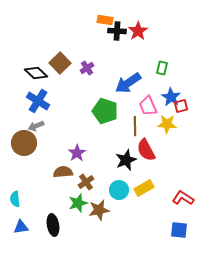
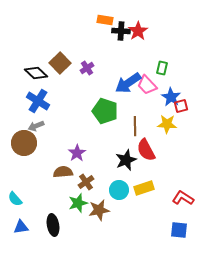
black cross: moved 4 px right
pink trapezoid: moved 1 px left, 21 px up; rotated 20 degrees counterclockwise
yellow rectangle: rotated 12 degrees clockwise
cyan semicircle: rotated 35 degrees counterclockwise
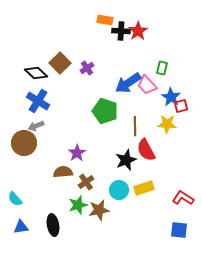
green star: moved 2 px down
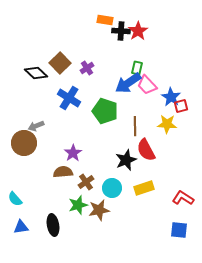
green rectangle: moved 25 px left
blue cross: moved 31 px right, 3 px up
purple star: moved 4 px left
cyan circle: moved 7 px left, 2 px up
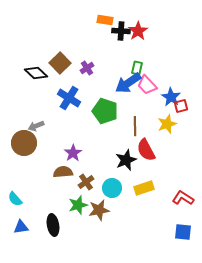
yellow star: rotated 24 degrees counterclockwise
blue square: moved 4 px right, 2 px down
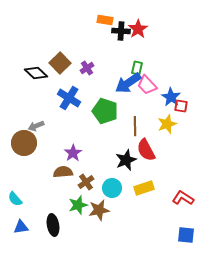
red star: moved 2 px up
red square: rotated 24 degrees clockwise
blue square: moved 3 px right, 3 px down
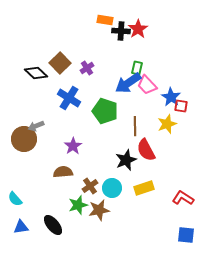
brown circle: moved 4 px up
purple star: moved 7 px up
brown cross: moved 4 px right, 4 px down
black ellipse: rotated 30 degrees counterclockwise
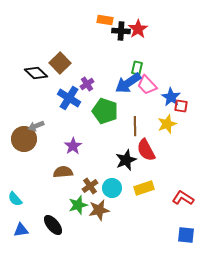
purple cross: moved 16 px down
blue triangle: moved 3 px down
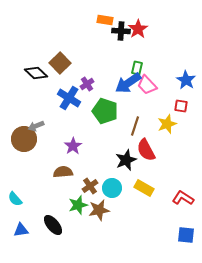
blue star: moved 15 px right, 17 px up
brown line: rotated 18 degrees clockwise
yellow rectangle: rotated 48 degrees clockwise
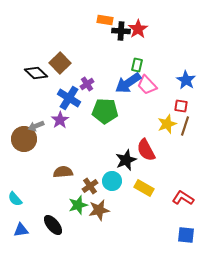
green rectangle: moved 3 px up
green pentagon: rotated 15 degrees counterclockwise
brown line: moved 50 px right
purple star: moved 13 px left, 26 px up
cyan circle: moved 7 px up
